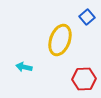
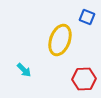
blue square: rotated 28 degrees counterclockwise
cyan arrow: moved 3 px down; rotated 147 degrees counterclockwise
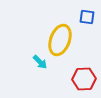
blue square: rotated 14 degrees counterclockwise
cyan arrow: moved 16 px right, 8 px up
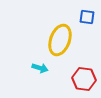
cyan arrow: moved 6 px down; rotated 28 degrees counterclockwise
red hexagon: rotated 10 degrees clockwise
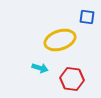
yellow ellipse: rotated 52 degrees clockwise
red hexagon: moved 12 px left
